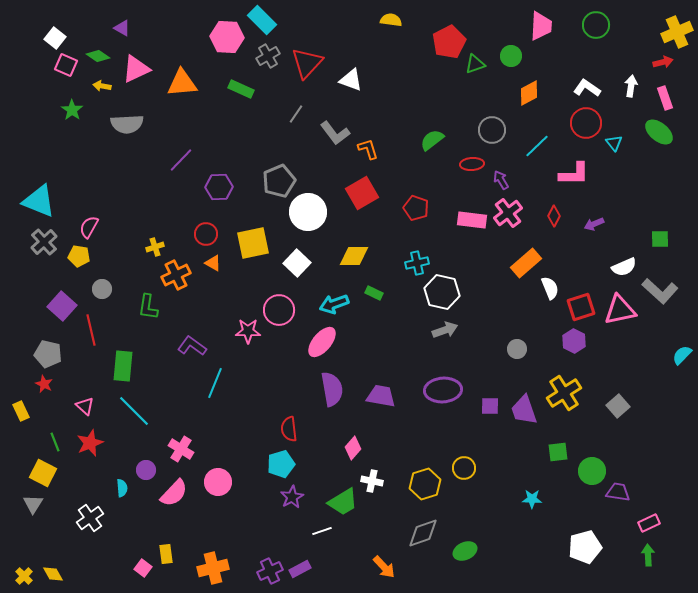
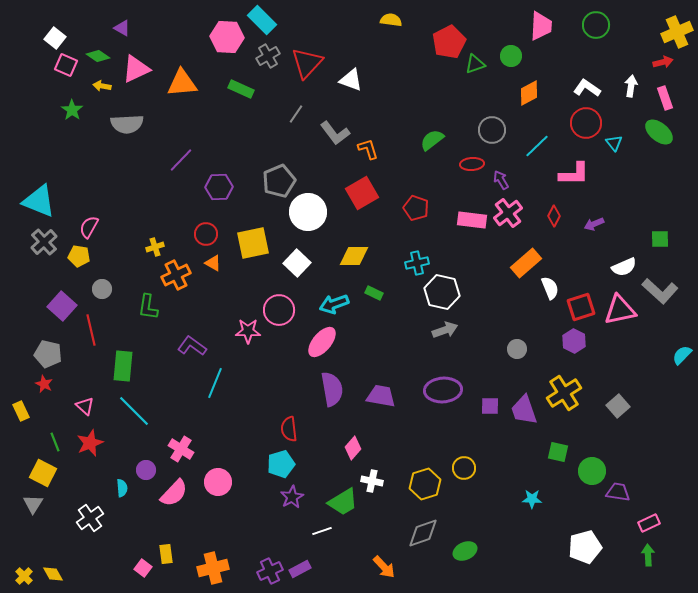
green square at (558, 452): rotated 20 degrees clockwise
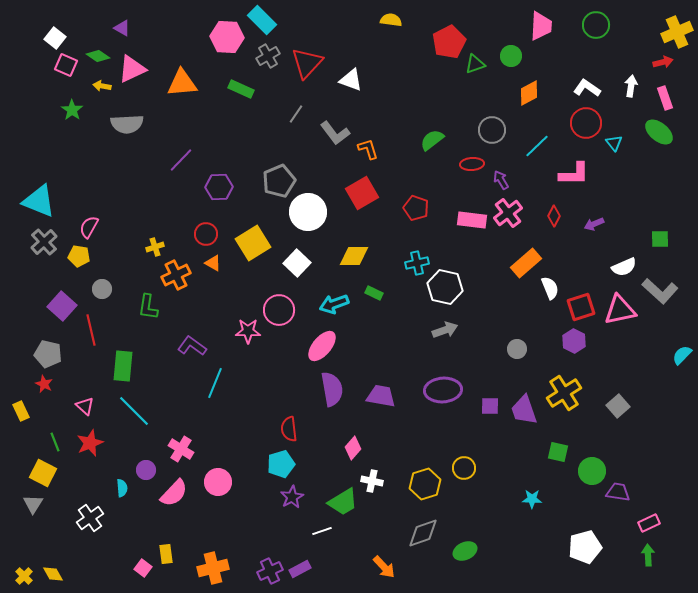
pink triangle at (136, 69): moved 4 px left
yellow square at (253, 243): rotated 20 degrees counterclockwise
white hexagon at (442, 292): moved 3 px right, 5 px up
pink ellipse at (322, 342): moved 4 px down
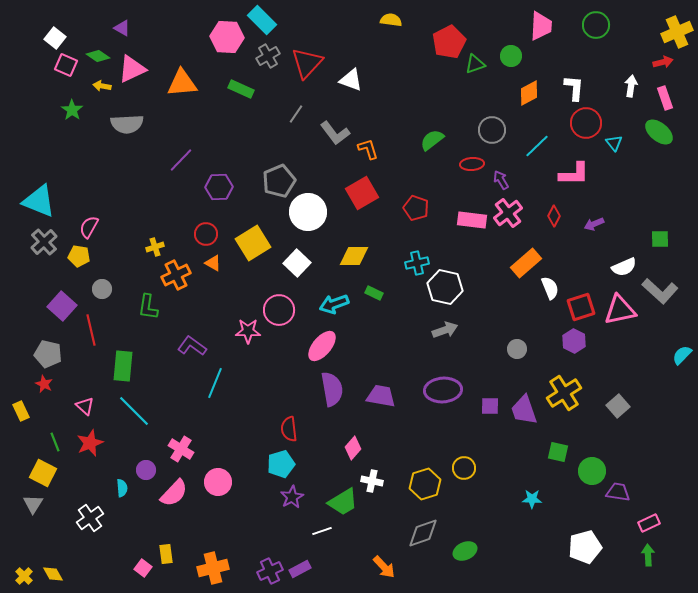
white L-shape at (587, 88): moved 13 px left; rotated 60 degrees clockwise
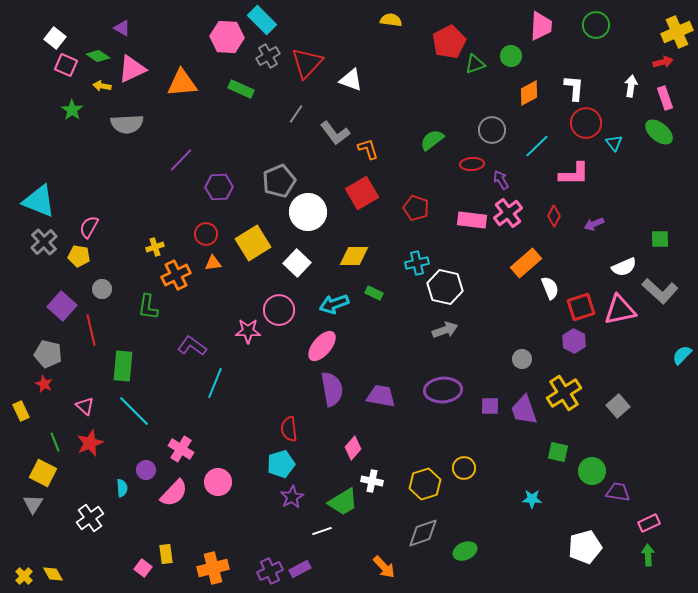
orange triangle at (213, 263): rotated 36 degrees counterclockwise
gray circle at (517, 349): moved 5 px right, 10 px down
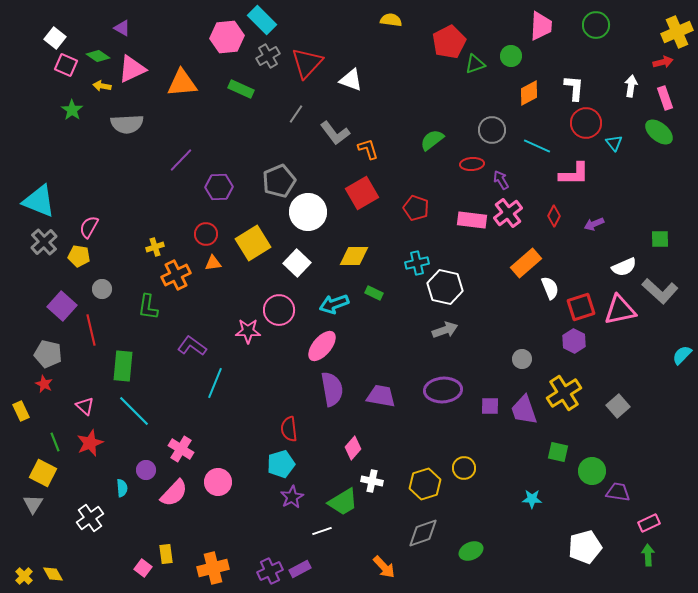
pink hexagon at (227, 37): rotated 8 degrees counterclockwise
cyan line at (537, 146): rotated 68 degrees clockwise
green ellipse at (465, 551): moved 6 px right
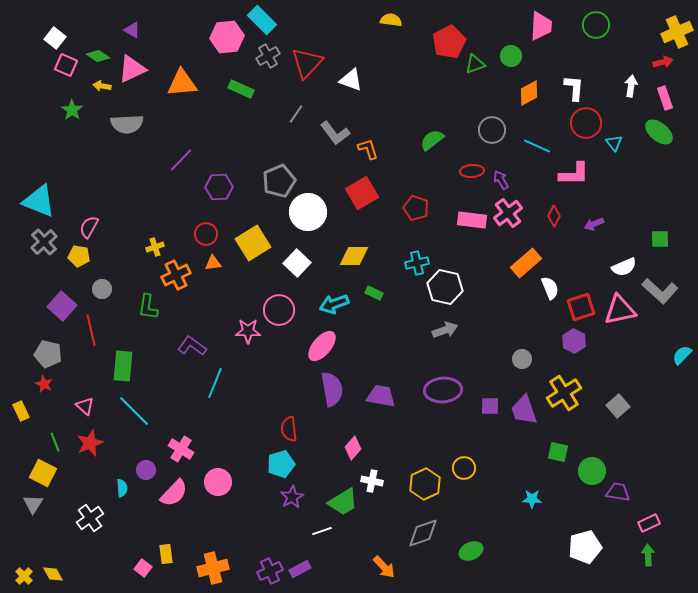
purple triangle at (122, 28): moved 10 px right, 2 px down
red ellipse at (472, 164): moved 7 px down
yellow hexagon at (425, 484): rotated 8 degrees counterclockwise
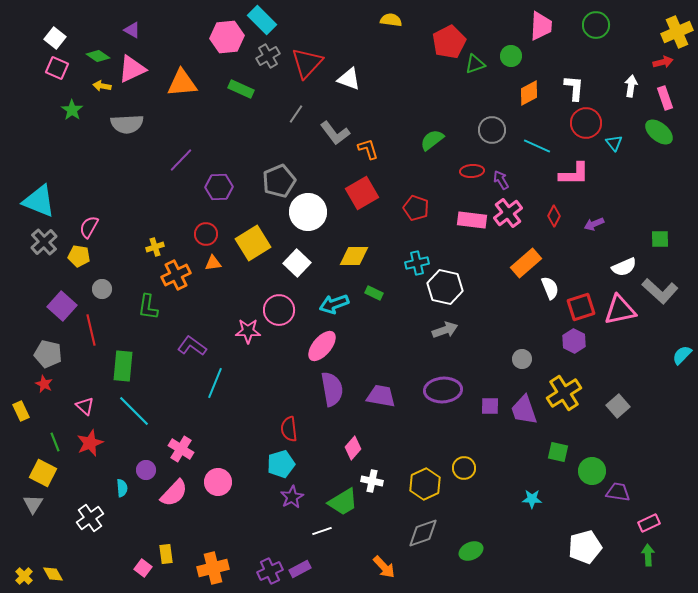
pink square at (66, 65): moved 9 px left, 3 px down
white triangle at (351, 80): moved 2 px left, 1 px up
